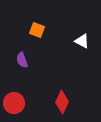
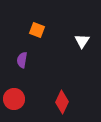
white triangle: rotated 35 degrees clockwise
purple semicircle: rotated 28 degrees clockwise
red circle: moved 4 px up
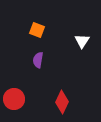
purple semicircle: moved 16 px right
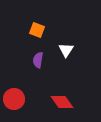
white triangle: moved 16 px left, 9 px down
red diamond: rotated 60 degrees counterclockwise
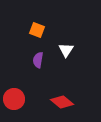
red diamond: rotated 15 degrees counterclockwise
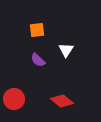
orange square: rotated 28 degrees counterclockwise
purple semicircle: rotated 56 degrees counterclockwise
red diamond: moved 1 px up
